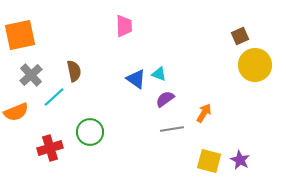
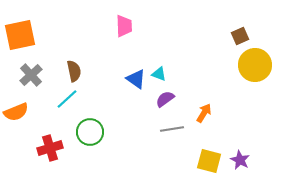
cyan line: moved 13 px right, 2 px down
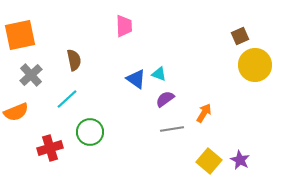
brown semicircle: moved 11 px up
yellow square: rotated 25 degrees clockwise
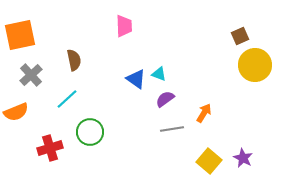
purple star: moved 3 px right, 2 px up
